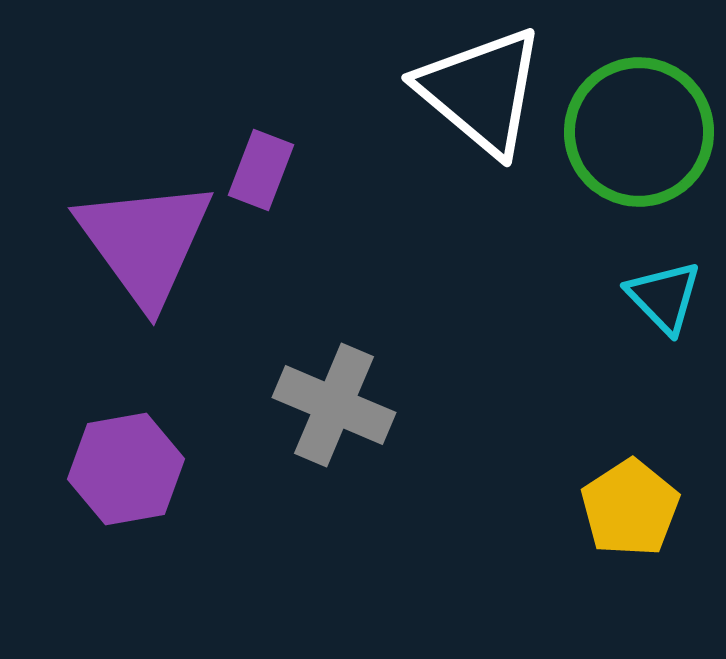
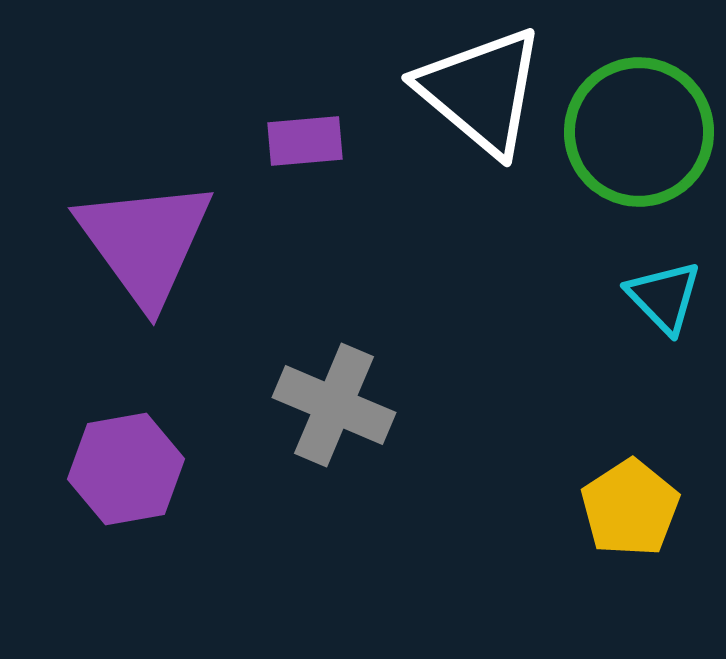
purple rectangle: moved 44 px right, 29 px up; rotated 64 degrees clockwise
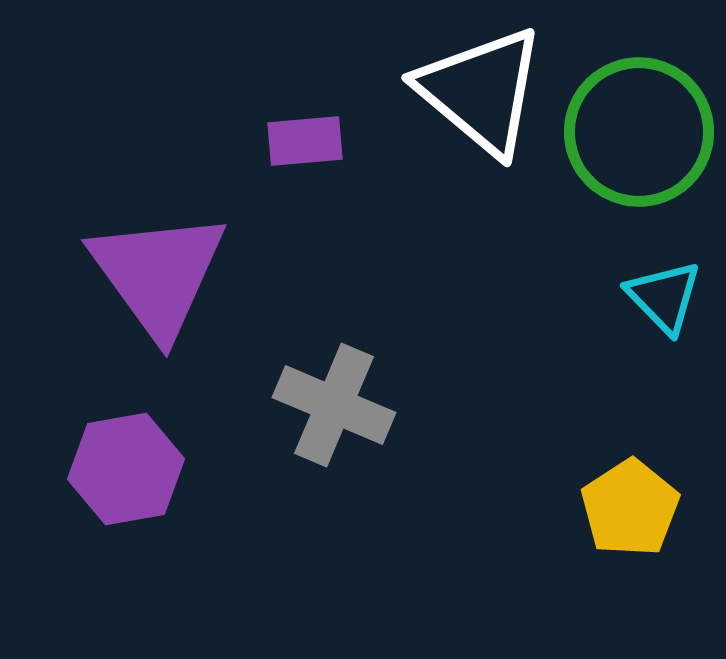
purple triangle: moved 13 px right, 32 px down
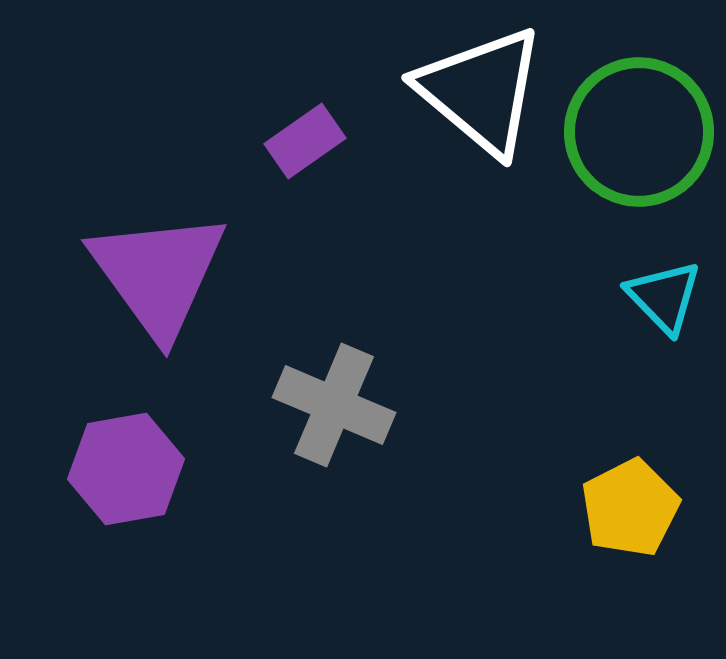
purple rectangle: rotated 30 degrees counterclockwise
yellow pentagon: rotated 6 degrees clockwise
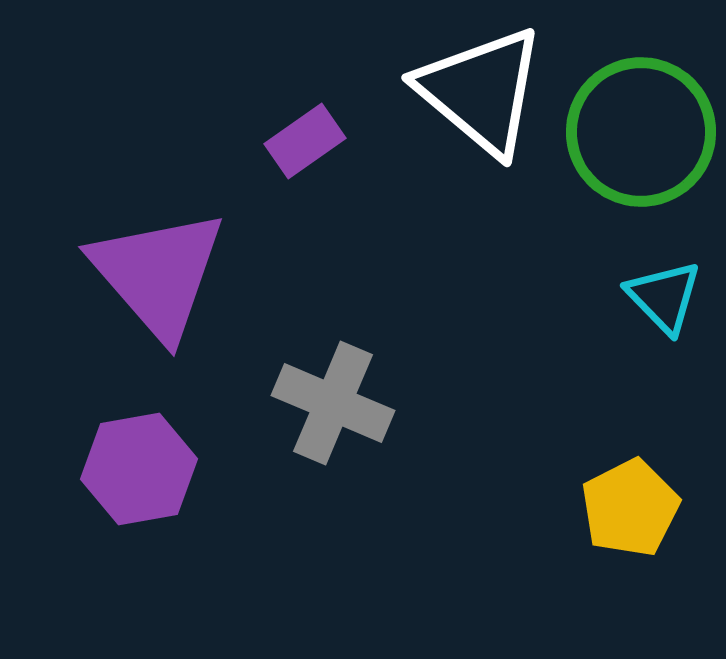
green circle: moved 2 px right
purple triangle: rotated 5 degrees counterclockwise
gray cross: moved 1 px left, 2 px up
purple hexagon: moved 13 px right
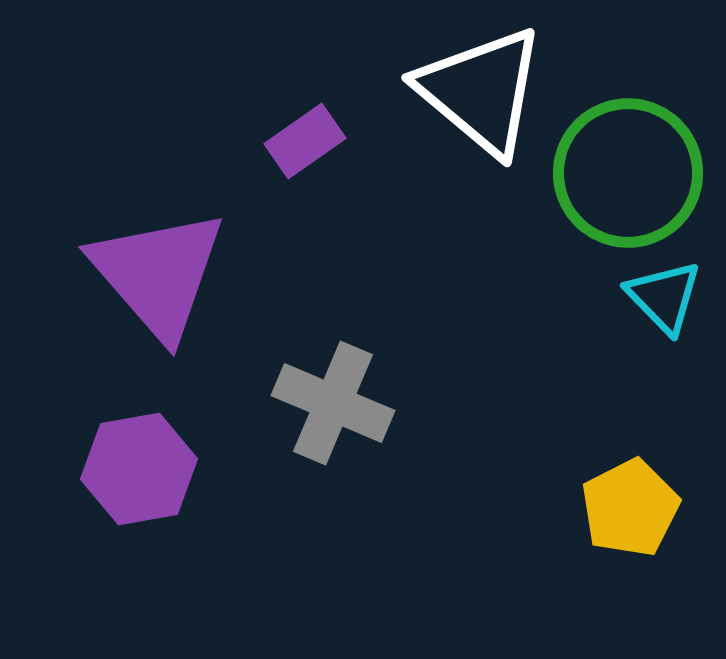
green circle: moved 13 px left, 41 px down
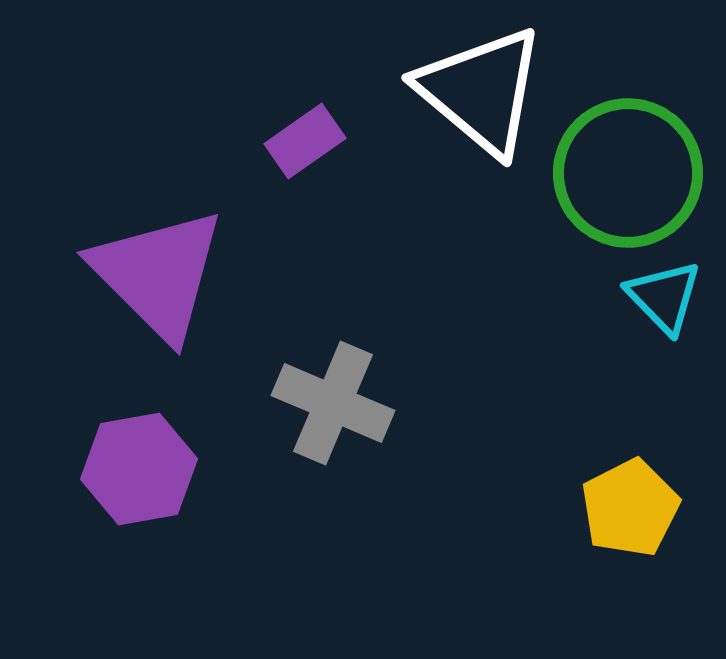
purple triangle: rotated 4 degrees counterclockwise
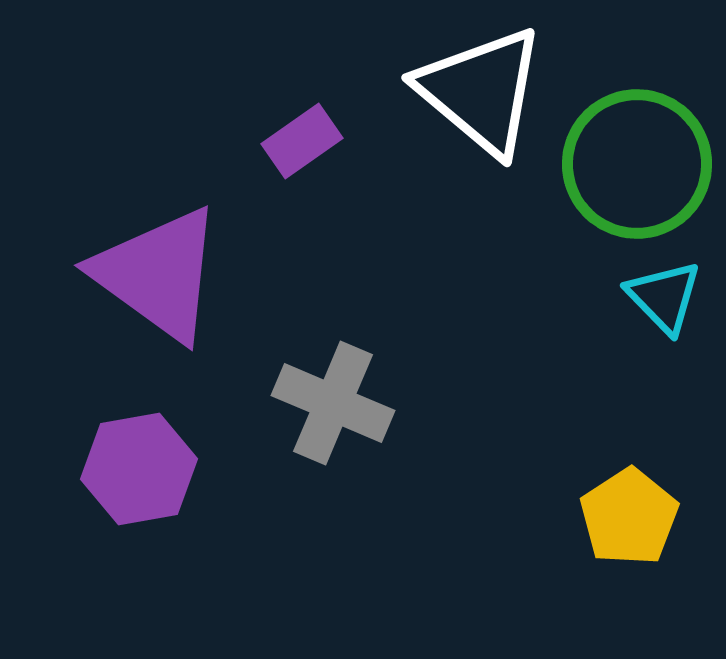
purple rectangle: moved 3 px left
green circle: moved 9 px right, 9 px up
purple triangle: rotated 9 degrees counterclockwise
yellow pentagon: moved 1 px left, 9 px down; rotated 6 degrees counterclockwise
